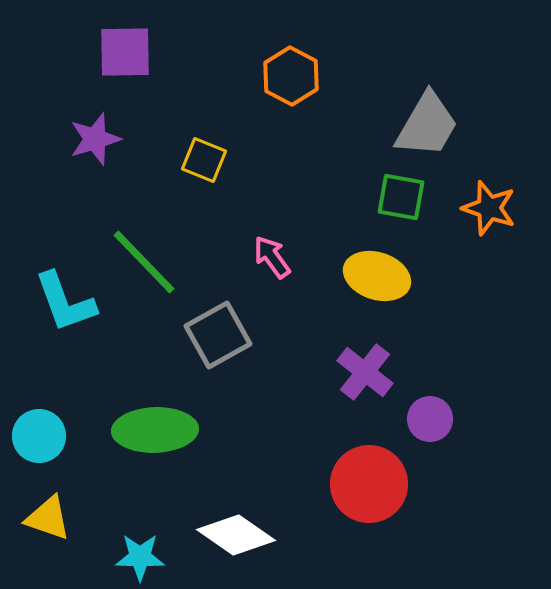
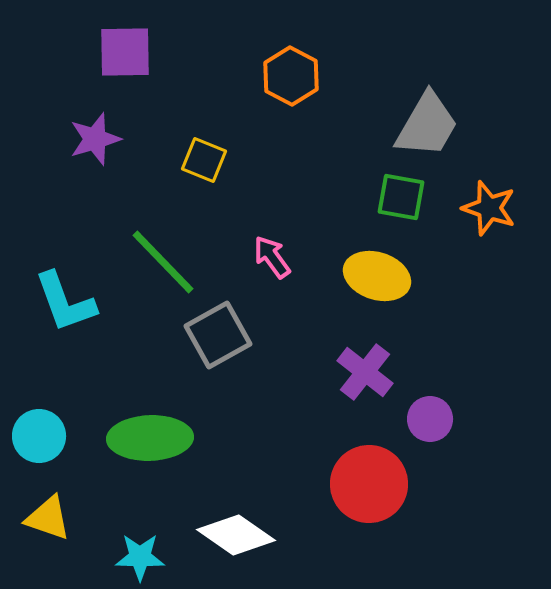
green line: moved 19 px right
green ellipse: moved 5 px left, 8 px down
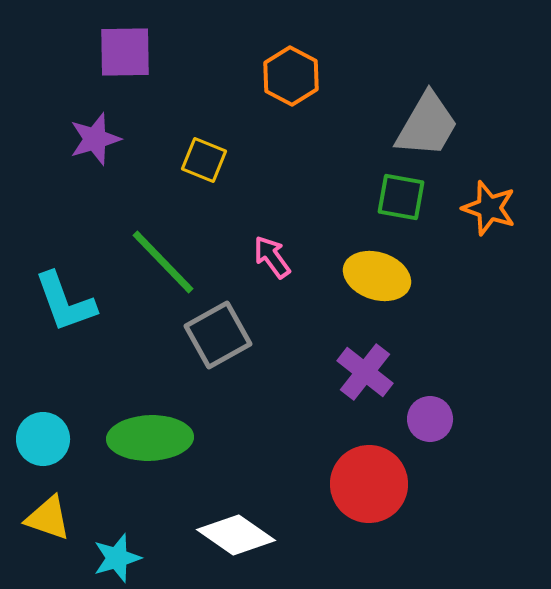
cyan circle: moved 4 px right, 3 px down
cyan star: moved 23 px left, 1 px down; rotated 18 degrees counterclockwise
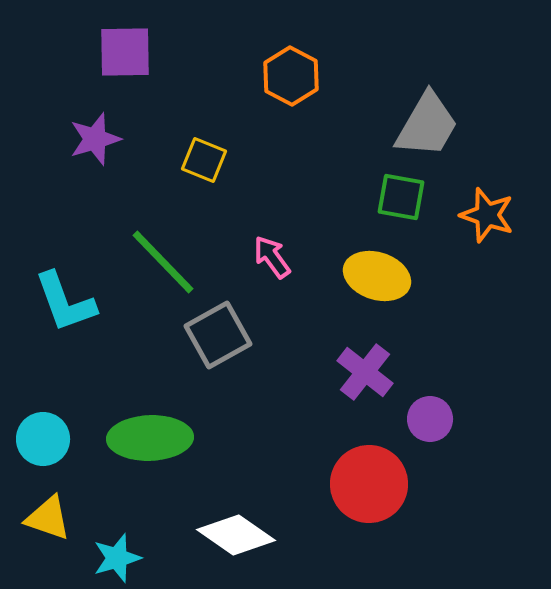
orange star: moved 2 px left, 7 px down
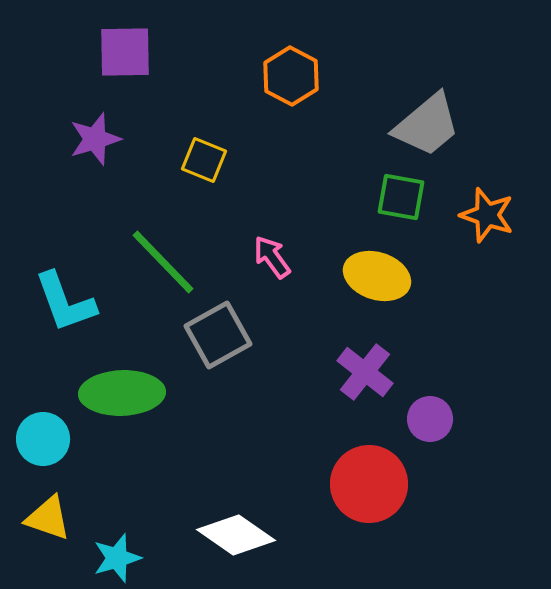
gray trapezoid: rotated 20 degrees clockwise
green ellipse: moved 28 px left, 45 px up
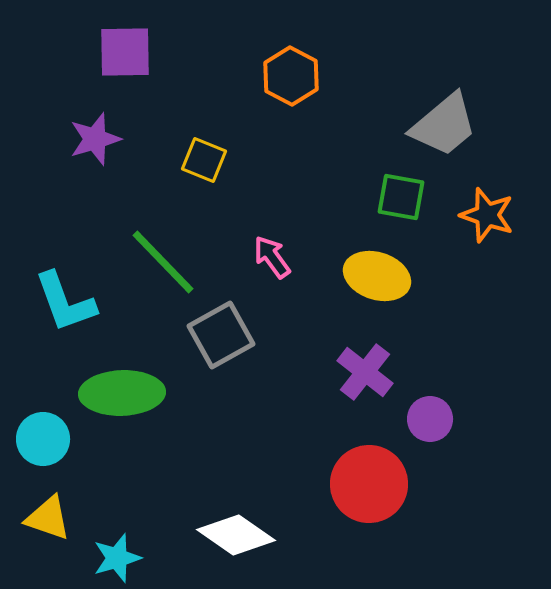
gray trapezoid: moved 17 px right
gray square: moved 3 px right
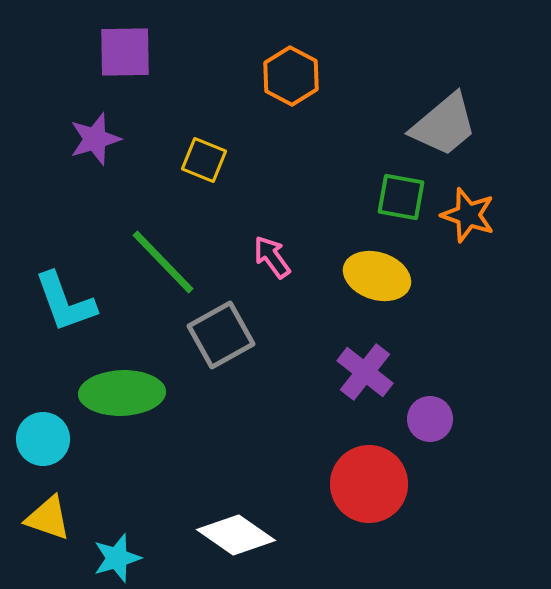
orange star: moved 19 px left
